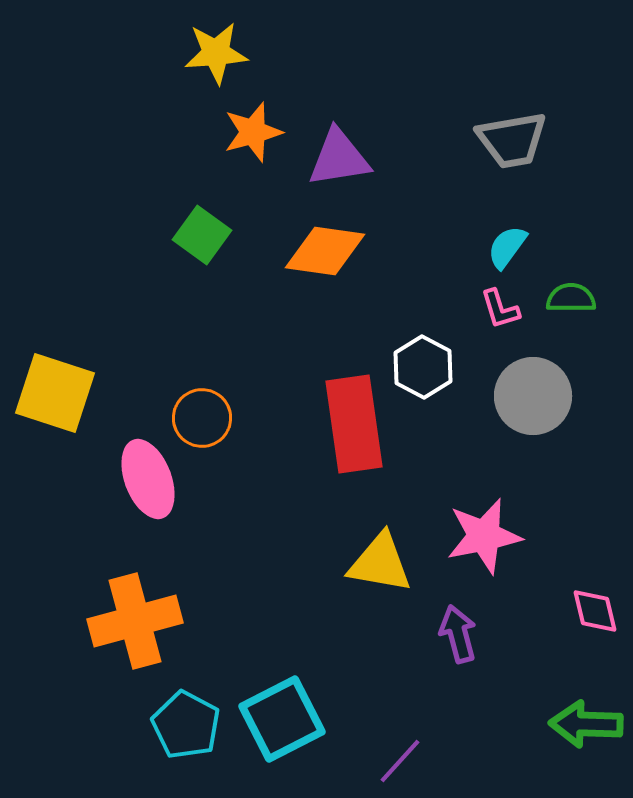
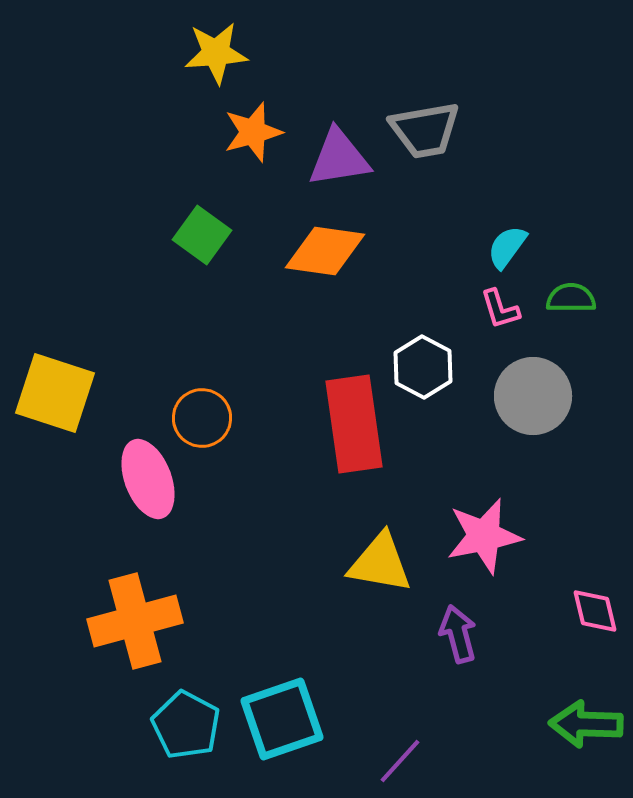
gray trapezoid: moved 87 px left, 10 px up
cyan square: rotated 8 degrees clockwise
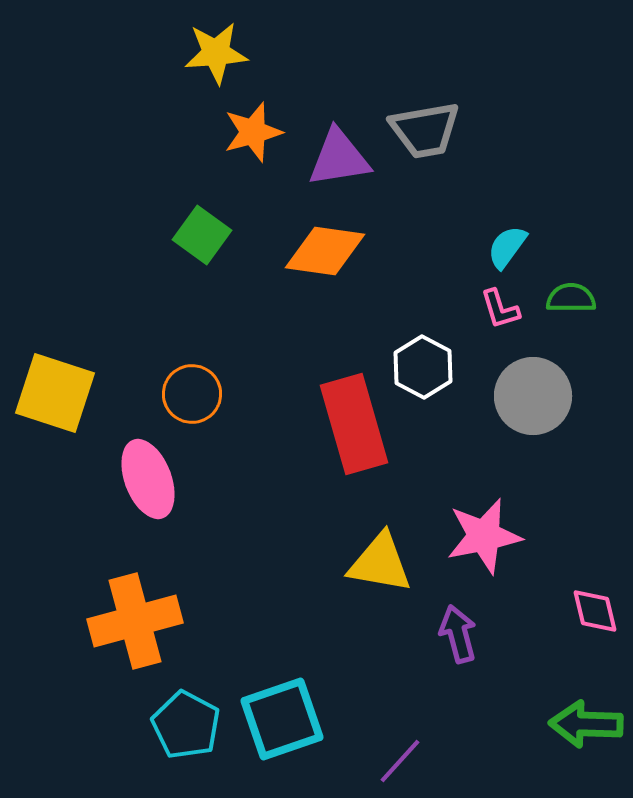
orange circle: moved 10 px left, 24 px up
red rectangle: rotated 8 degrees counterclockwise
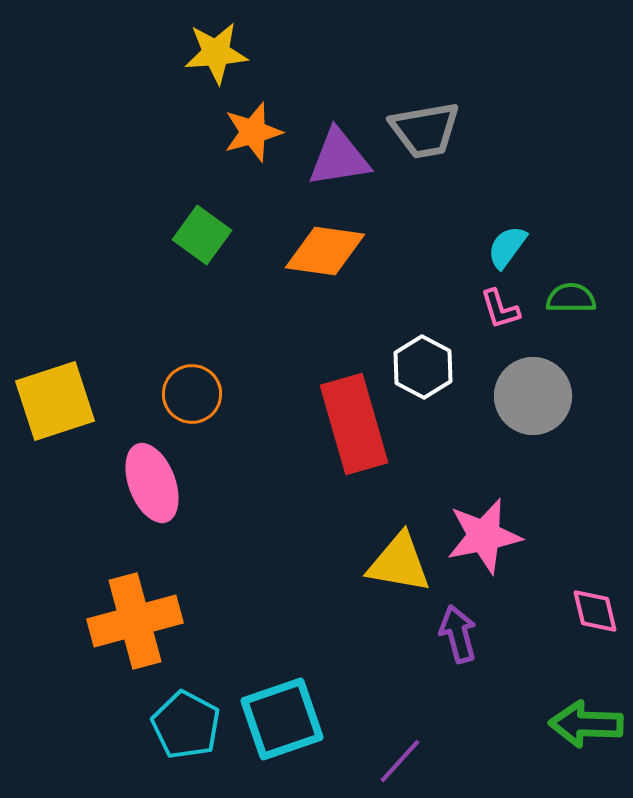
yellow square: moved 8 px down; rotated 36 degrees counterclockwise
pink ellipse: moved 4 px right, 4 px down
yellow triangle: moved 19 px right
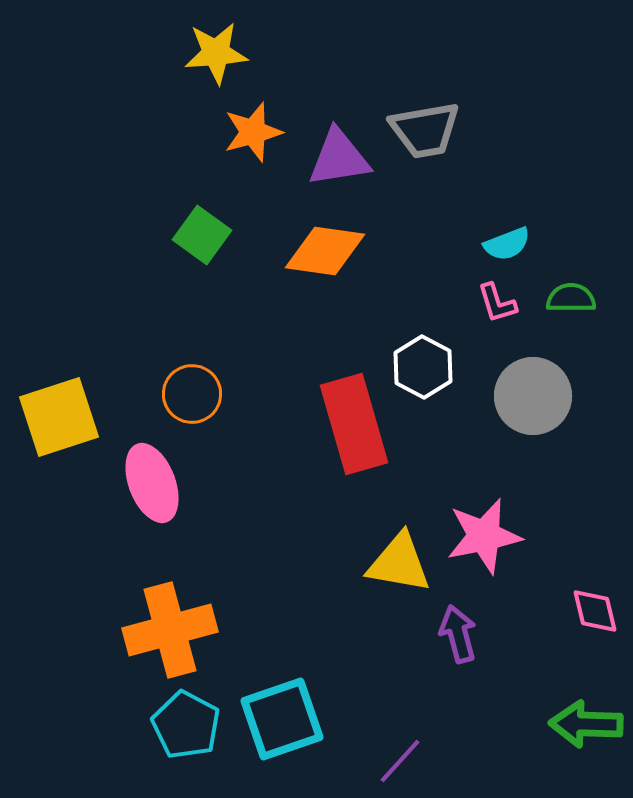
cyan semicircle: moved 3 px up; rotated 147 degrees counterclockwise
pink L-shape: moved 3 px left, 6 px up
yellow square: moved 4 px right, 16 px down
orange cross: moved 35 px right, 9 px down
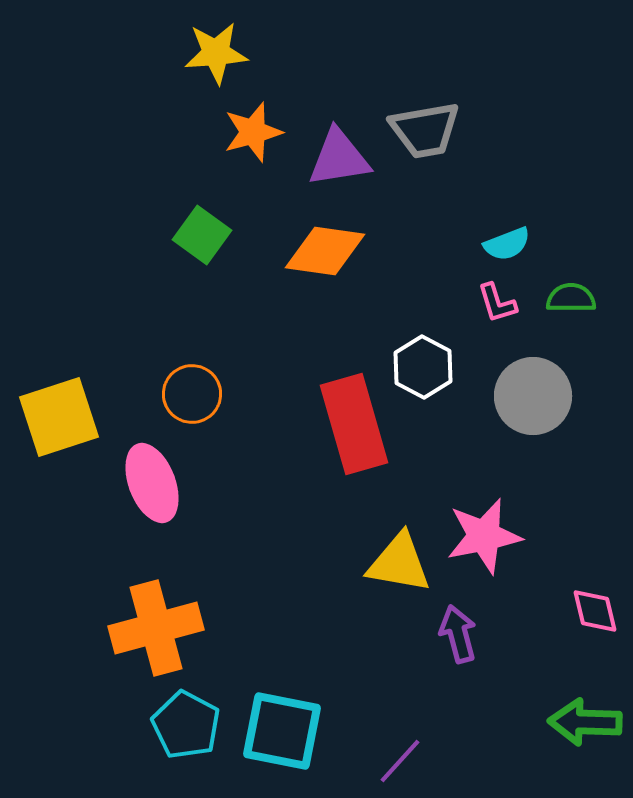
orange cross: moved 14 px left, 2 px up
cyan square: moved 12 px down; rotated 30 degrees clockwise
green arrow: moved 1 px left, 2 px up
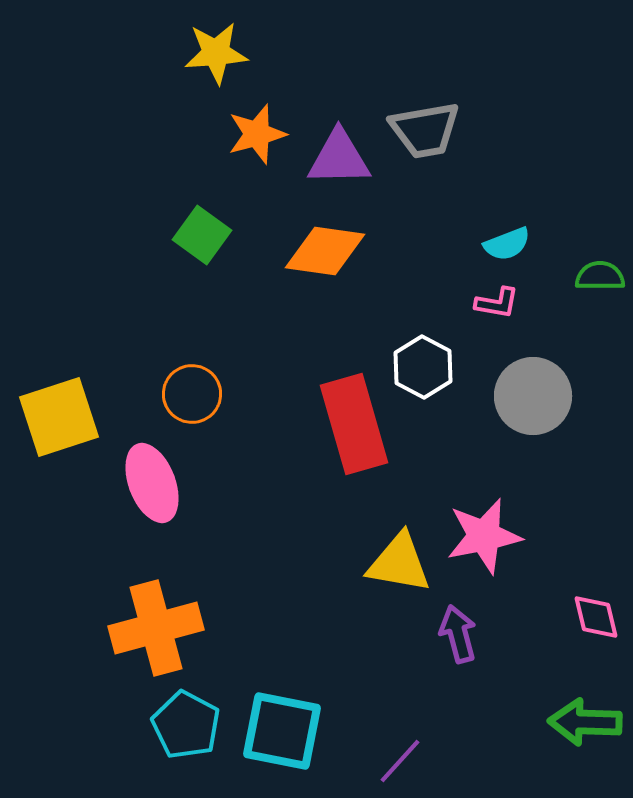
orange star: moved 4 px right, 2 px down
purple triangle: rotated 8 degrees clockwise
green semicircle: moved 29 px right, 22 px up
pink L-shape: rotated 63 degrees counterclockwise
pink diamond: moved 1 px right, 6 px down
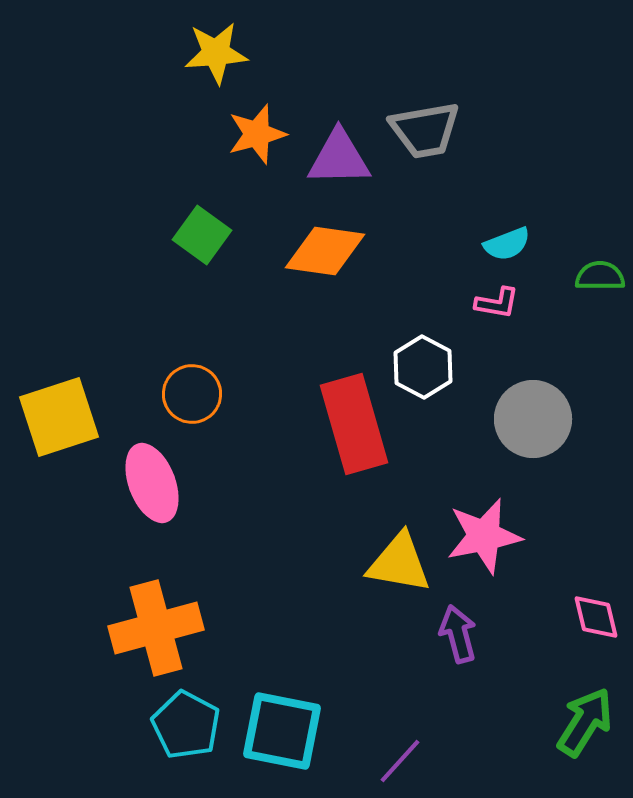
gray circle: moved 23 px down
green arrow: rotated 120 degrees clockwise
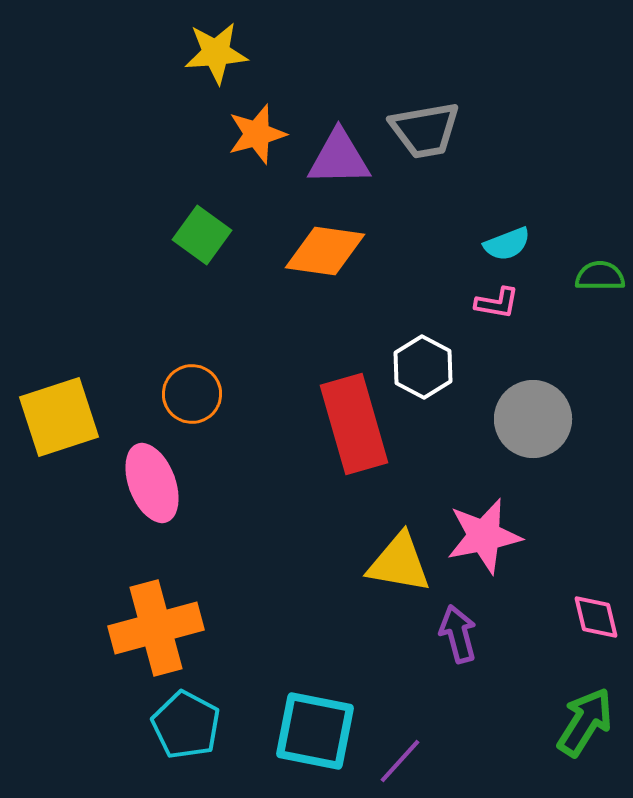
cyan square: moved 33 px right
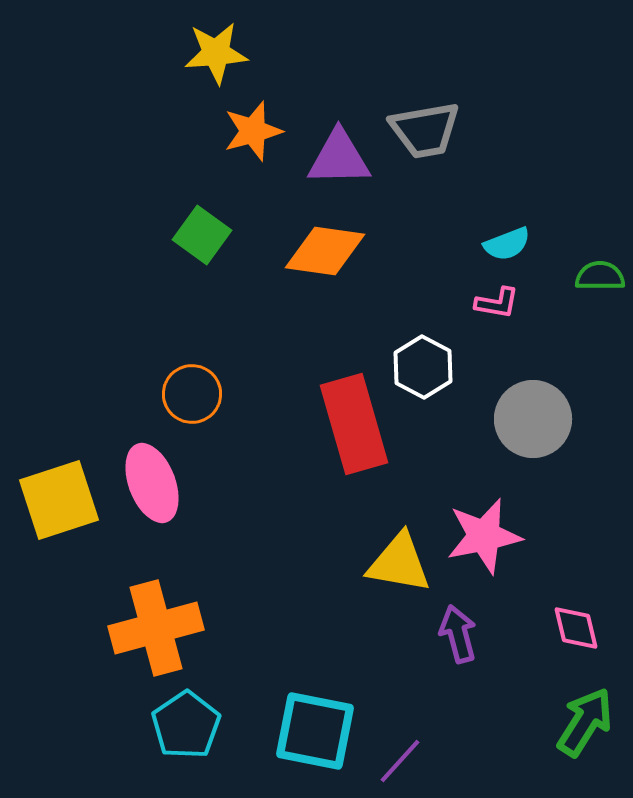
orange star: moved 4 px left, 3 px up
yellow square: moved 83 px down
pink diamond: moved 20 px left, 11 px down
cyan pentagon: rotated 10 degrees clockwise
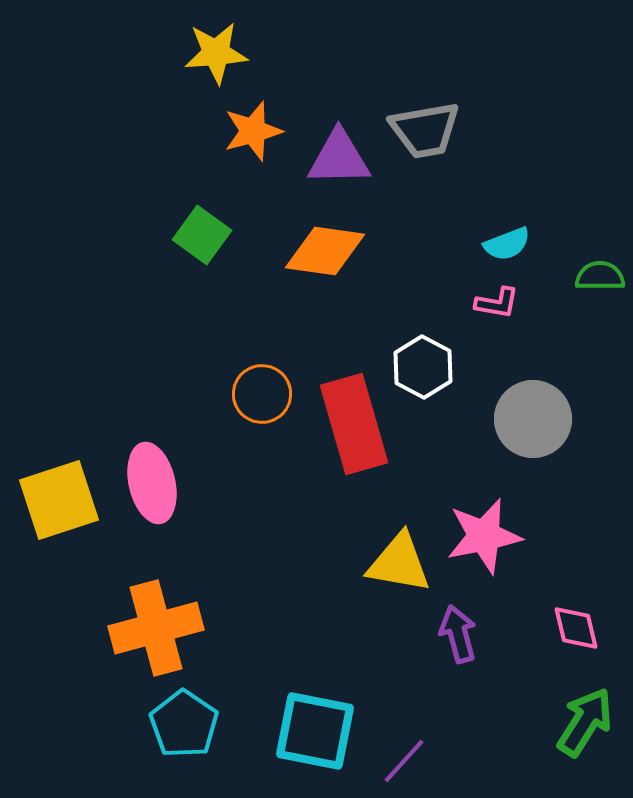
orange circle: moved 70 px right
pink ellipse: rotated 8 degrees clockwise
cyan pentagon: moved 2 px left, 1 px up; rotated 4 degrees counterclockwise
purple line: moved 4 px right
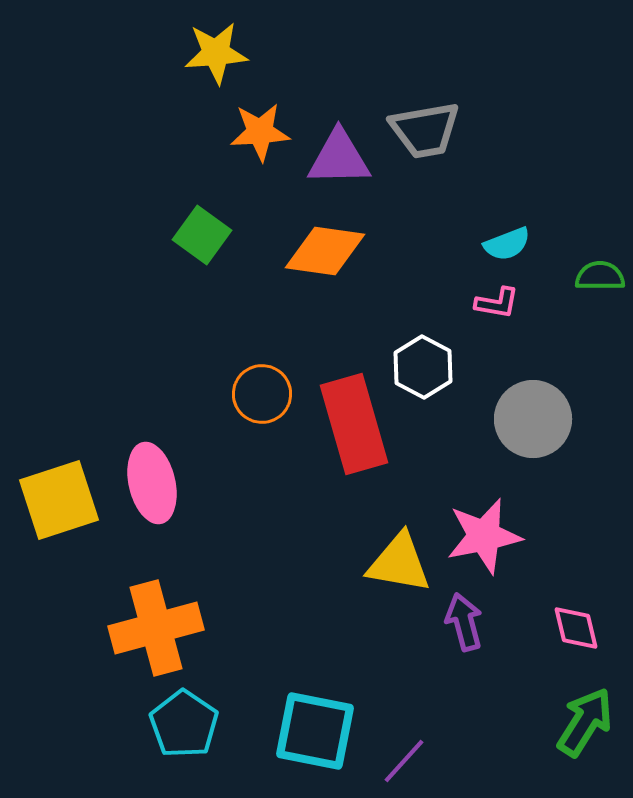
orange star: moved 7 px right, 1 px down; rotated 12 degrees clockwise
purple arrow: moved 6 px right, 12 px up
